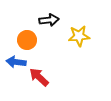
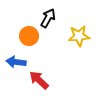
black arrow: moved 1 px left, 2 px up; rotated 54 degrees counterclockwise
orange circle: moved 2 px right, 4 px up
red arrow: moved 3 px down
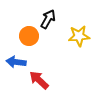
black arrow: moved 1 px down
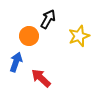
yellow star: rotated 15 degrees counterclockwise
blue arrow: rotated 102 degrees clockwise
red arrow: moved 2 px right, 2 px up
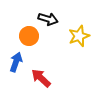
black arrow: rotated 78 degrees clockwise
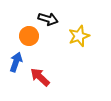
red arrow: moved 1 px left, 1 px up
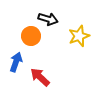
orange circle: moved 2 px right
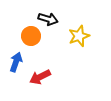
red arrow: rotated 70 degrees counterclockwise
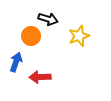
red arrow: rotated 25 degrees clockwise
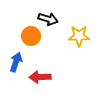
yellow star: rotated 20 degrees clockwise
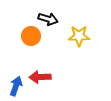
blue arrow: moved 24 px down
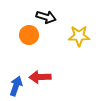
black arrow: moved 2 px left, 2 px up
orange circle: moved 2 px left, 1 px up
